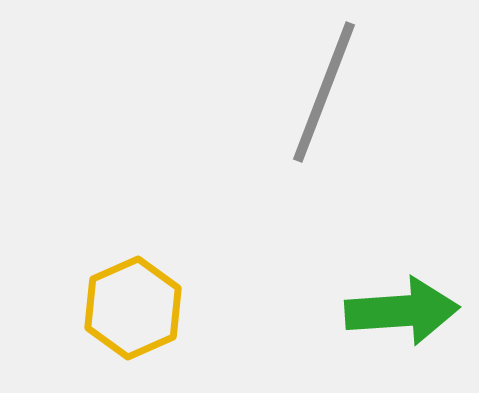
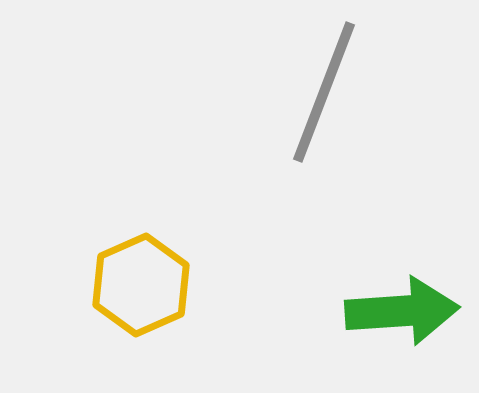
yellow hexagon: moved 8 px right, 23 px up
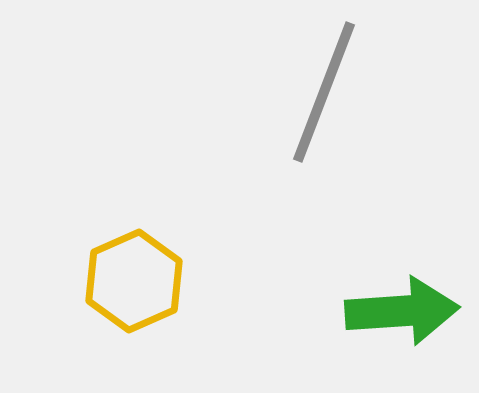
yellow hexagon: moved 7 px left, 4 px up
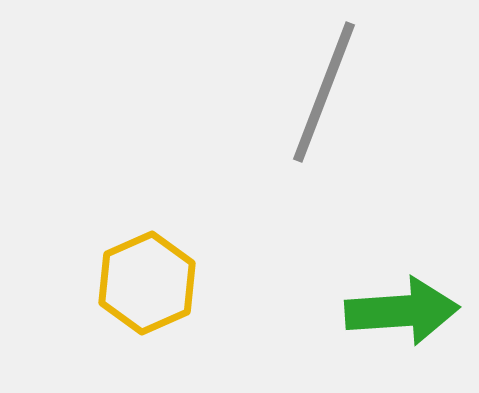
yellow hexagon: moved 13 px right, 2 px down
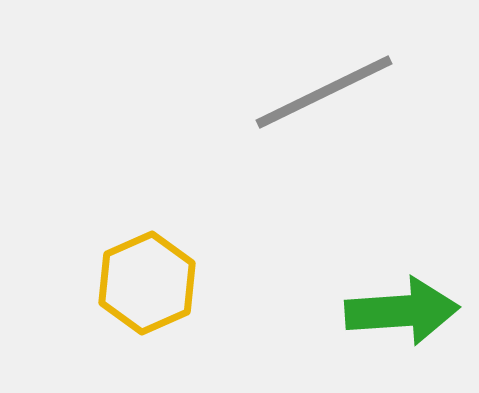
gray line: rotated 43 degrees clockwise
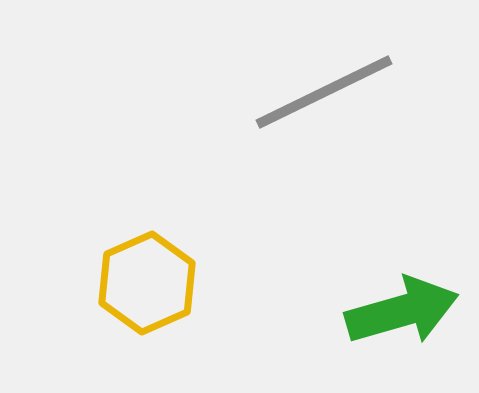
green arrow: rotated 12 degrees counterclockwise
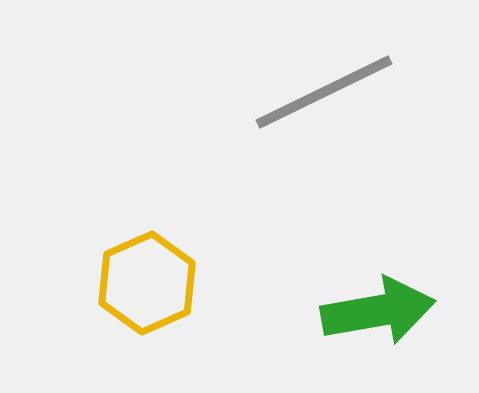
green arrow: moved 24 px left; rotated 6 degrees clockwise
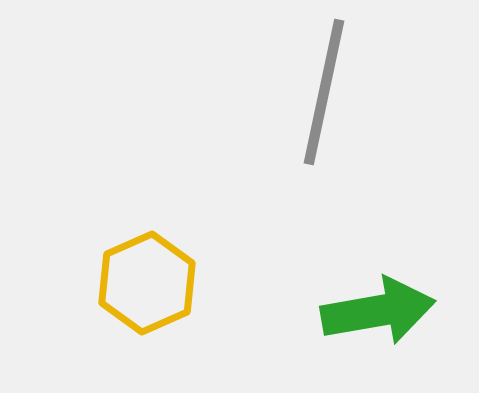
gray line: rotated 52 degrees counterclockwise
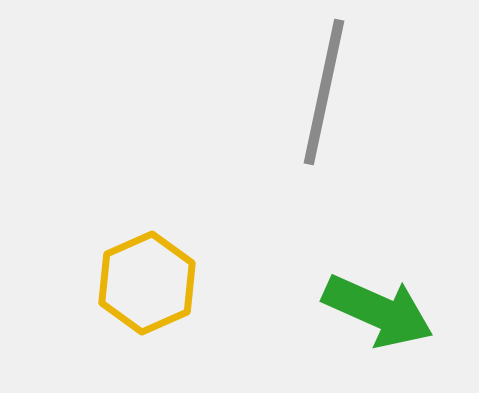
green arrow: rotated 34 degrees clockwise
